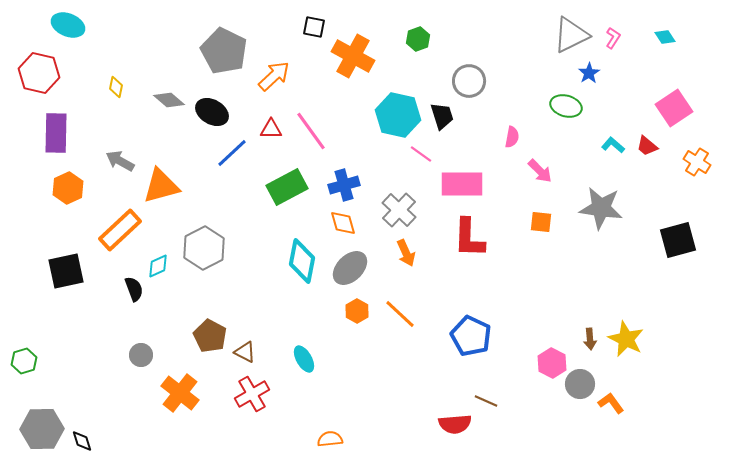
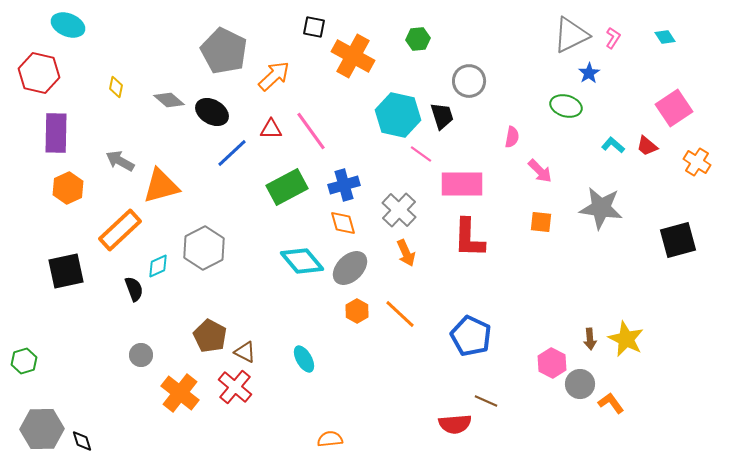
green hexagon at (418, 39): rotated 15 degrees clockwise
cyan diamond at (302, 261): rotated 51 degrees counterclockwise
red cross at (252, 394): moved 17 px left, 7 px up; rotated 20 degrees counterclockwise
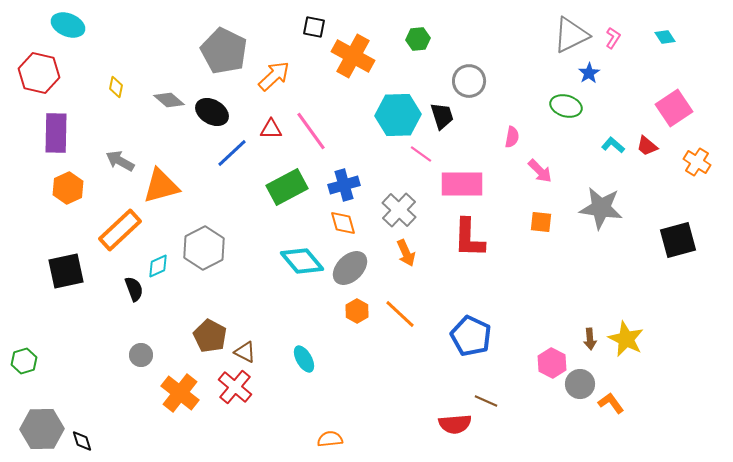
cyan hexagon at (398, 115): rotated 15 degrees counterclockwise
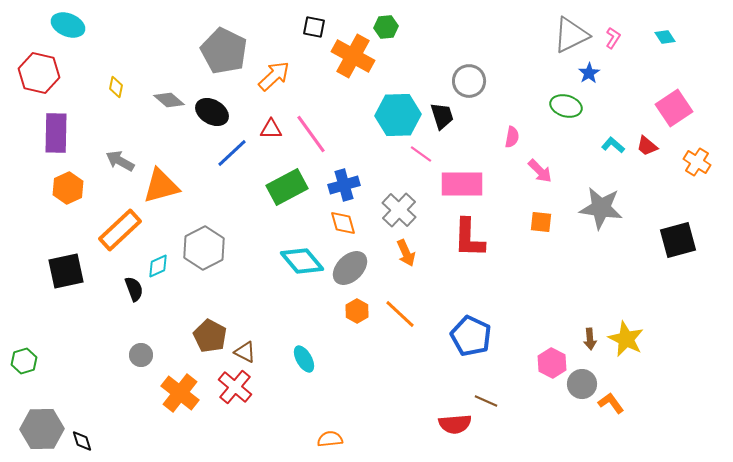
green hexagon at (418, 39): moved 32 px left, 12 px up
pink line at (311, 131): moved 3 px down
gray circle at (580, 384): moved 2 px right
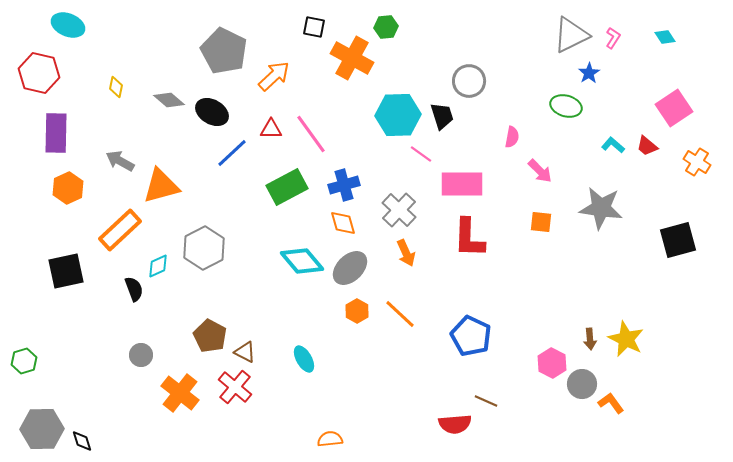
orange cross at (353, 56): moved 1 px left, 2 px down
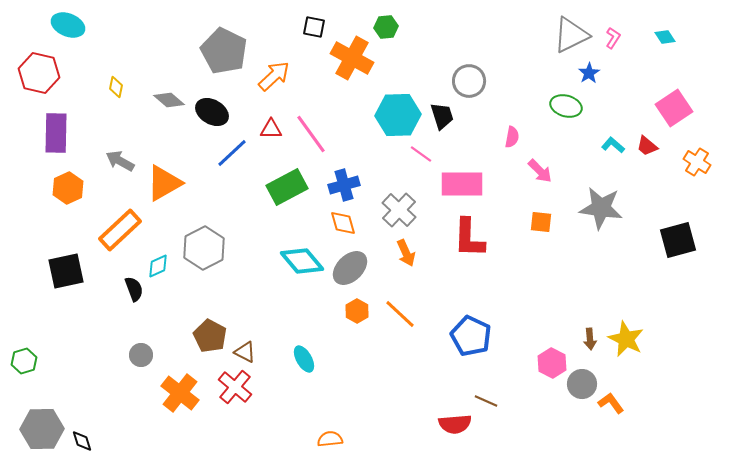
orange triangle at (161, 186): moved 3 px right, 3 px up; rotated 15 degrees counterclockwise
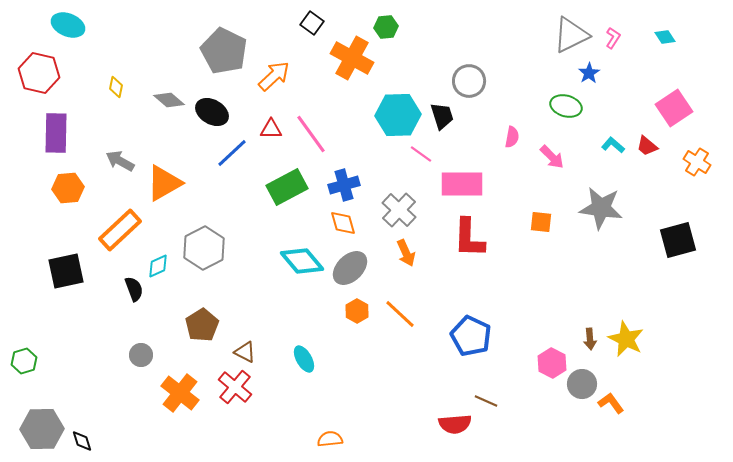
black square at (314, 27): moved 2 px left, 4 px up; rotated 25 degrees clockwise
pink arrow at (540, 171): moved 12 px right, 14 px up
orange hexagon at (68, 188): rotated 20 degrees clockwise
brown pentagon at (210, 336): moved 8 px left, 11 px up; rotated 12 degrees clockwise
